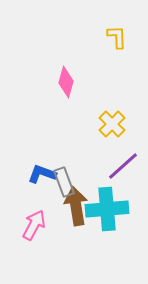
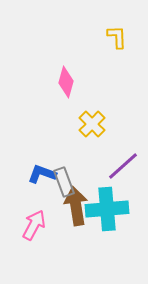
yellow cross: moved 20 px left
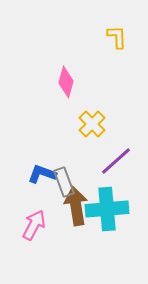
purple line: moved 7 px left, 5 px up
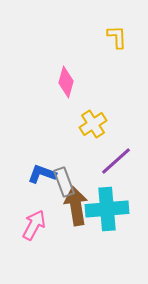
yellow cross: moved 1 px right; rotated 12 degrees clockwise
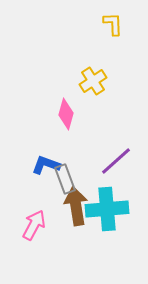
yellow L-shape: moved 4 px left, 13 px up
pink diamond: moved 32 px down
yellow cross: moved 43 px up
blue L-shape: moved 4 px right, 9 px up
gray rectangle: moved 1 px right, 3 px up
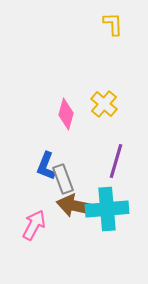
yellow cross: moved 11 px right, 23 px down; rotated 16 degrees counterclockwise
purple line: rotated 32 degrees counterclockwise
blue L-shape: moved 1 px down; rotated 88 degrees counterclockwise
gray rectangle: moved 2 px left
brown arrow: rotated 69 degrees counterclockwise
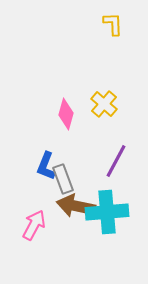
purple line: rotated 12 degrees clockwise
cyan cross: moved 3 px down
